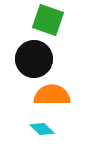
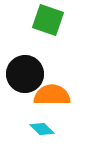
black circle: moved 9 px left, 15 px down
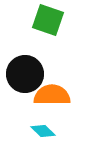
cyan diamond: moved 1 px right, 2 px down
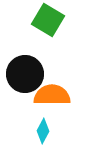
green square: rotated 12 degrees clockwise
cyan diamond: rotated 75 degrees clockwise
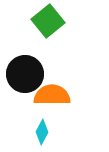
green square: moved 1 px down; rotated 20 degrees clockwise
cyan diamond: moved 1 px left, 1 px down
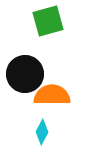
green square: rotated 24 degrees clockwise
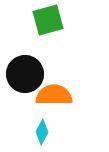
green square: moved 1 px up
orange semicircle: moved 2 px right
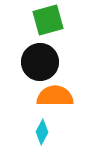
black circle: moved 15 px right, 12 px up
orange semicircle: moved 1 px right, 1 px down
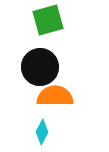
black circle: moved 5 px down
